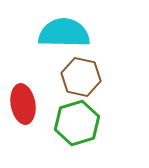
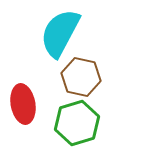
cyan semicircle: moved 4 px left; rotated 63 degrees counterclockwise
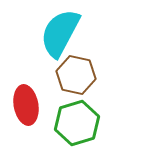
brown hexagon: moved 5 px left, 2 px up
red ellipse: moved 3 px right, 1 px down
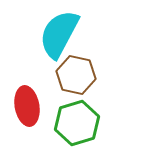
cyan semicircle: moved 1 px left, 1 px down
red ellipse: moved 1 px right, 1 px down
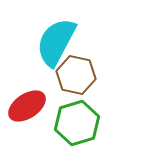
cyan semicircle: moved 3 px left, 8 px down
red ellipse: rotated 66 degrees clockwise
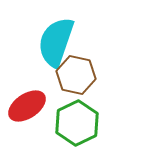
cyan semicircle: rotated 9 degrees counterclockwise
green hexagon: rotated 9 degrees counterclockwise
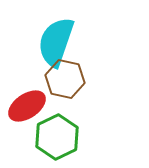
brown hexagon: moved 11 px left, 4 px down
green hexagon: moved 20 px left, 14 px down
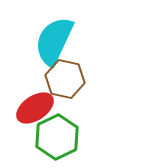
cyan semicircle: moved 2 px left, 1 px up; rotated 6 degrees clockwise
red ellipse: moved 8 px right, 2 px down
